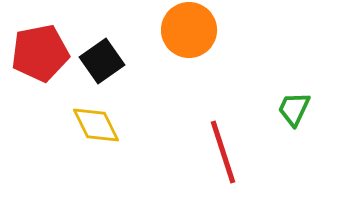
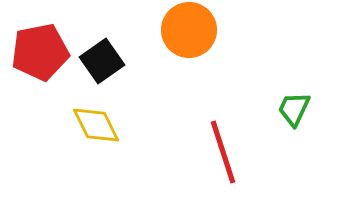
red pentagon: moved 1 px up
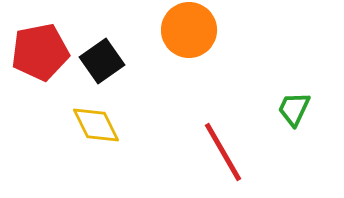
red line: rotated 12 degrees counterclockwise
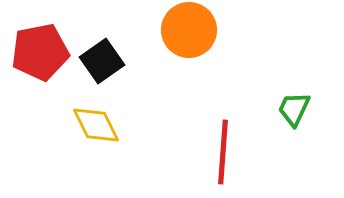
red line: rotated 34 degrees clockwise
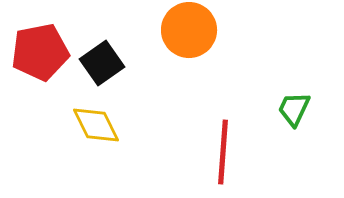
black square: moved 2 px down
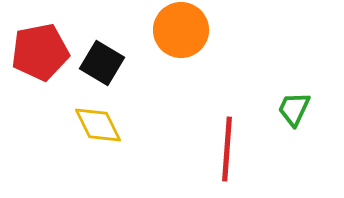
orange circle: moved 8 px left
black square: rotated 24 degrees counterclockwise
yellow diamond: moved 2 px right
red line: moved 4 px right, 3 px up
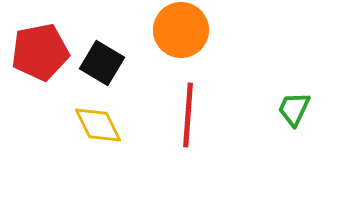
red line: moved 39 px left, 34 px up
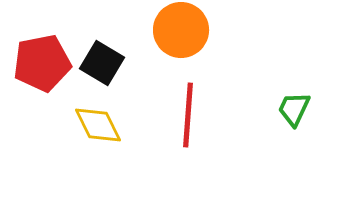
red pentagon: moved 2 px right, 11 px down
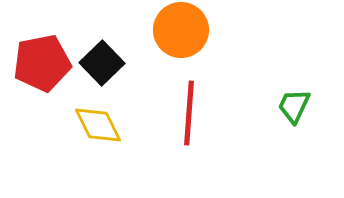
black square: rotated 15 degrees clockwise
green trapezoid: moved 3 px up
red line: moved 1 px right, 2 px up
